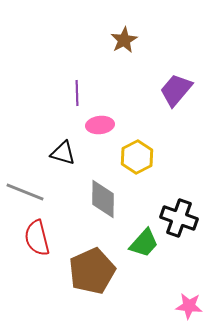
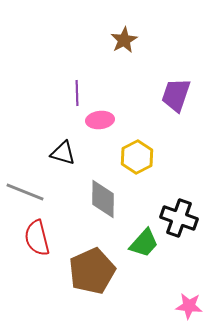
purple trapezoid: moved 5 px down; rotated 21 degrees counterclockwise
pink ellipse: moved 5 px up
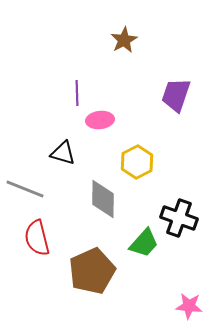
yellow hexagon: moved 5 px down
gray line: moved 3 px up
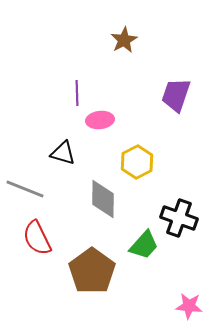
red semicircle: rotated 12 degrees counterclockwise
green trapezoid: moved 2 px down
brown pentagon: rotated 12 degrees counterclockwise
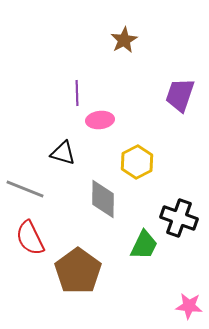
purple trapezoid: moved 4 px right
red semicircle: moved 7 px left
green trapezoid: rotated 16 degrees counterclockwise
brown pentagon: moved 14 px left
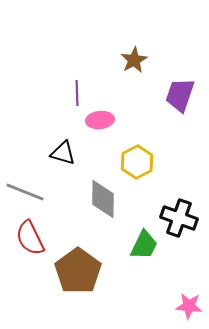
brown star: moved 10 px right, 20 px down
gray line: moved 3 px down
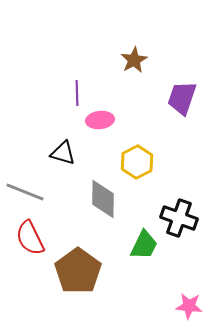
purple trapezoid: moved 2 px right, 3 px down
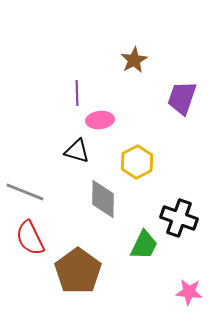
black triangle: moved 14 px right, 2 px up
pink star: moved 14 px up
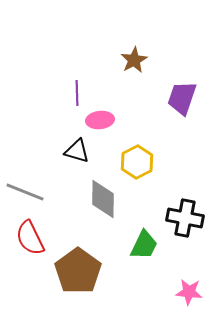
black cross: moved 6 px right; rotated 9 degrees counterclockwise
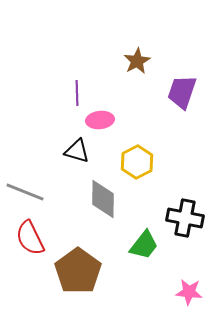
brown star: moved 3 px right, 1 px down
purple trapezoid: moved 6 px up
green trapezoid: rotated 12 degrees clockwise
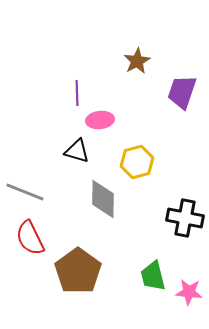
yellow hexagon: rotated 12 degrees clockwise
green trapezoid: moved 9 px right, 31 px down; rotated 128 degrees clockwise
